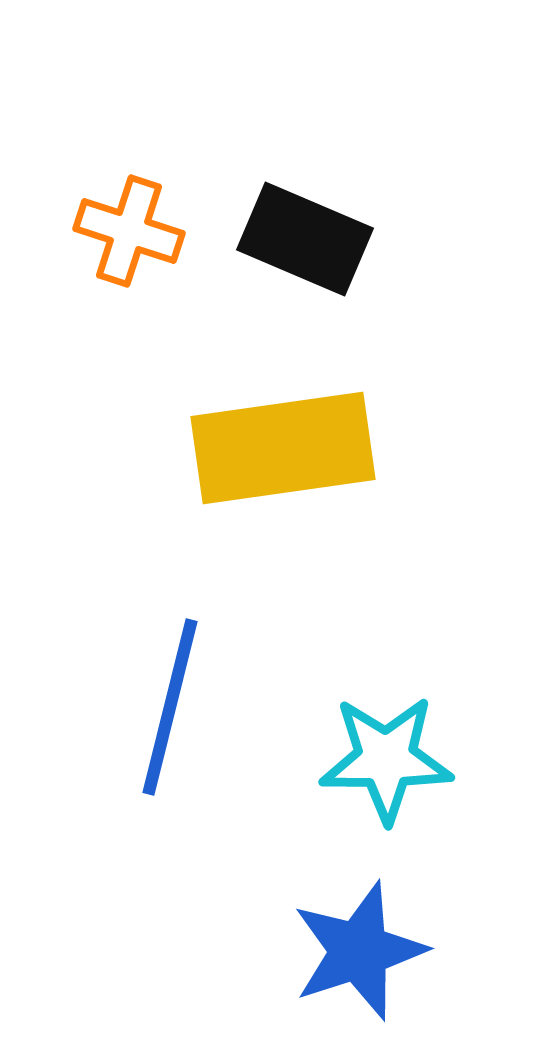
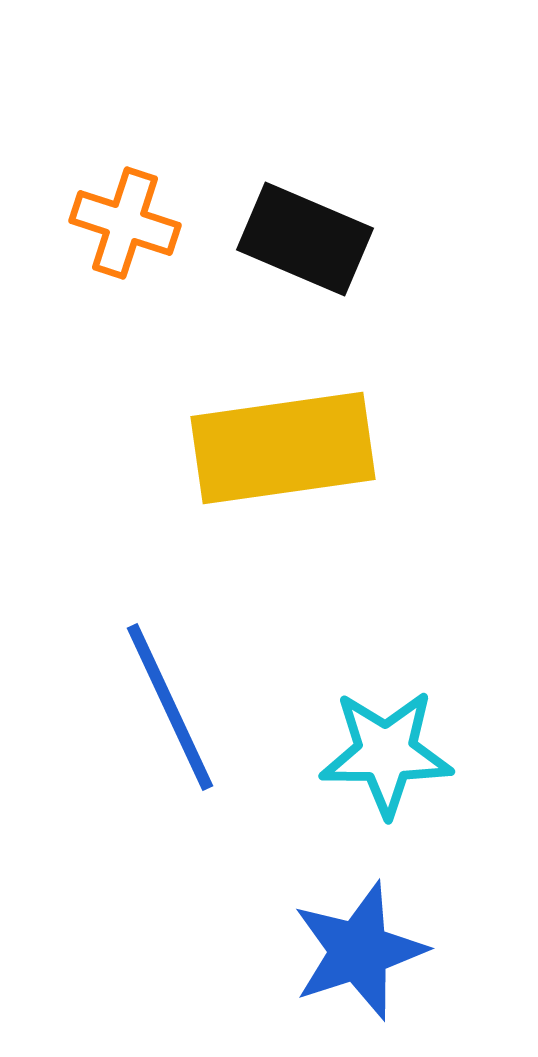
orange cross: moved 4 px left, 8 px up
blue line: rotated 39 degrees counterclockwise
cyan star: moved 6 px up
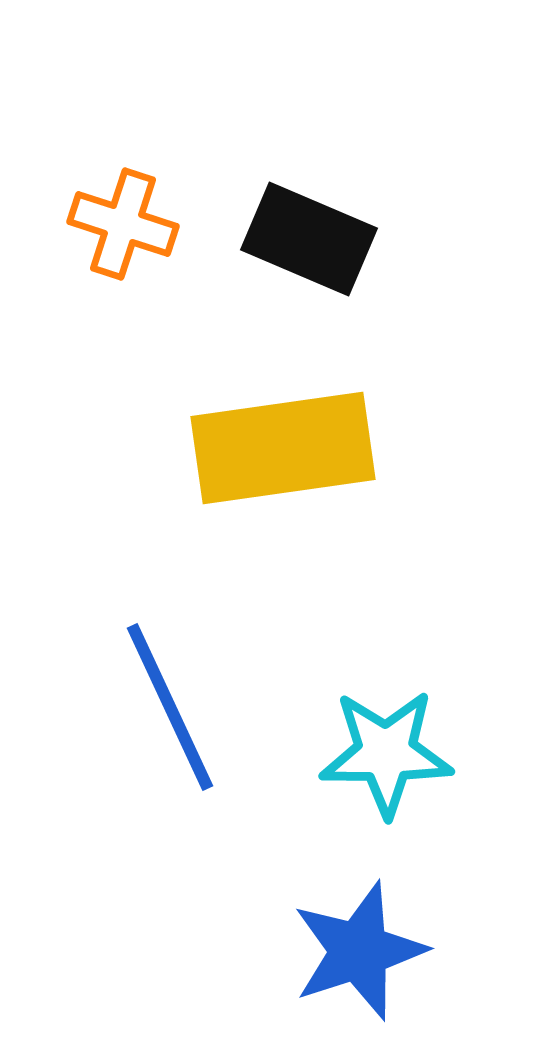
orange cross: moved 2 px left, 1 px down
black rectangle: moved 4 px right
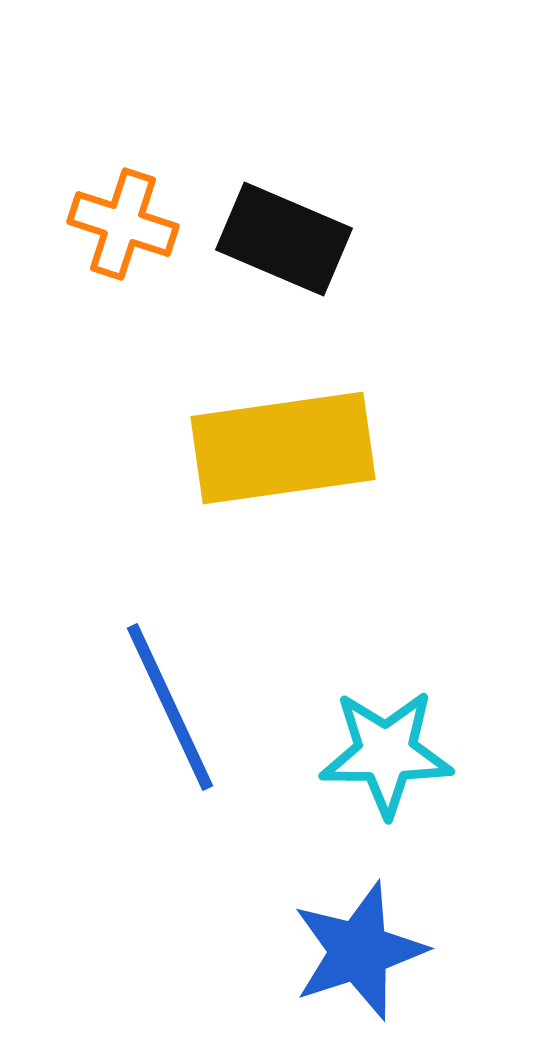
black rectangle: moved 25 px left
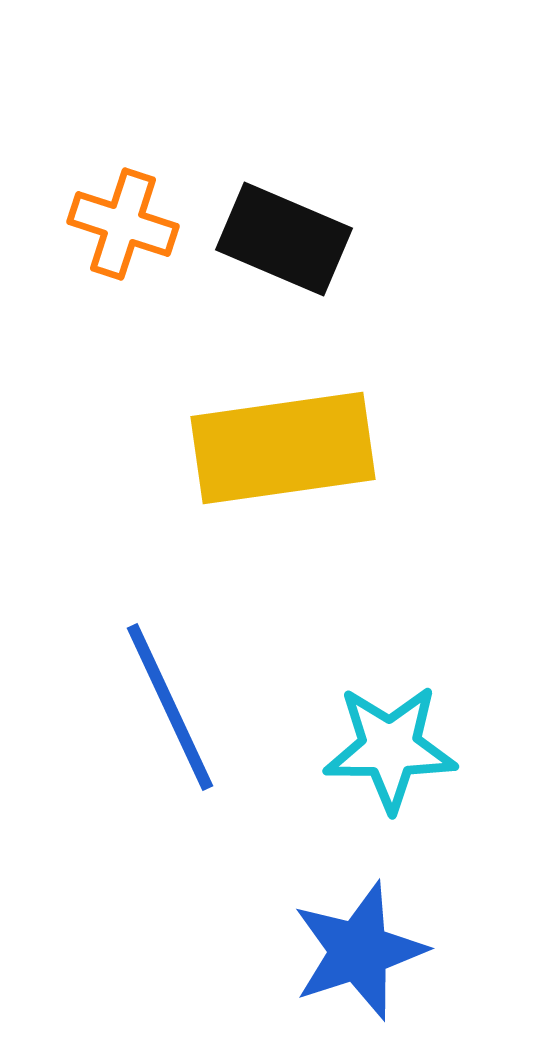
cyan star: moved 4 px right, 5 px up
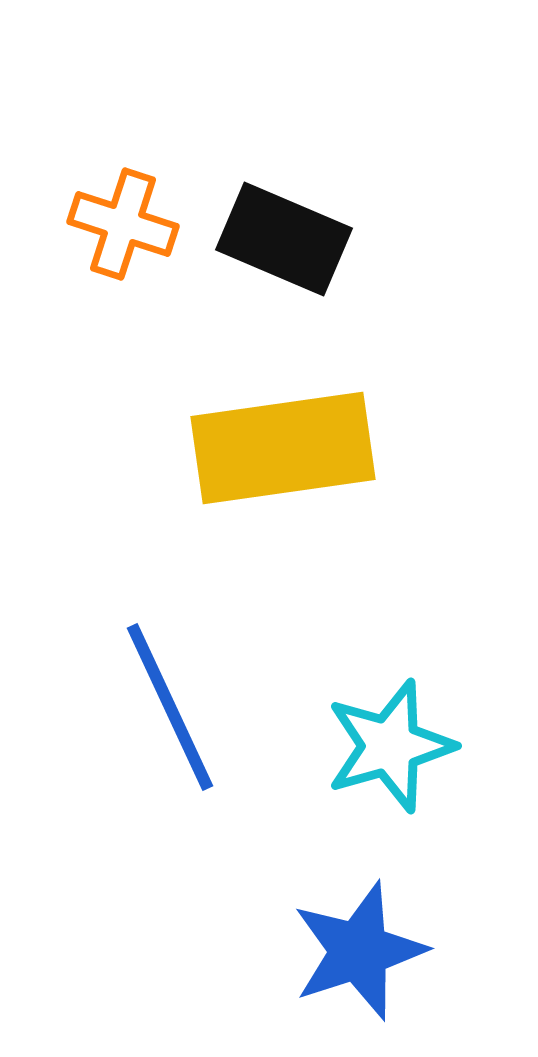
cyan star: moved 2 px up; rotated 16 degrees counterclockwise
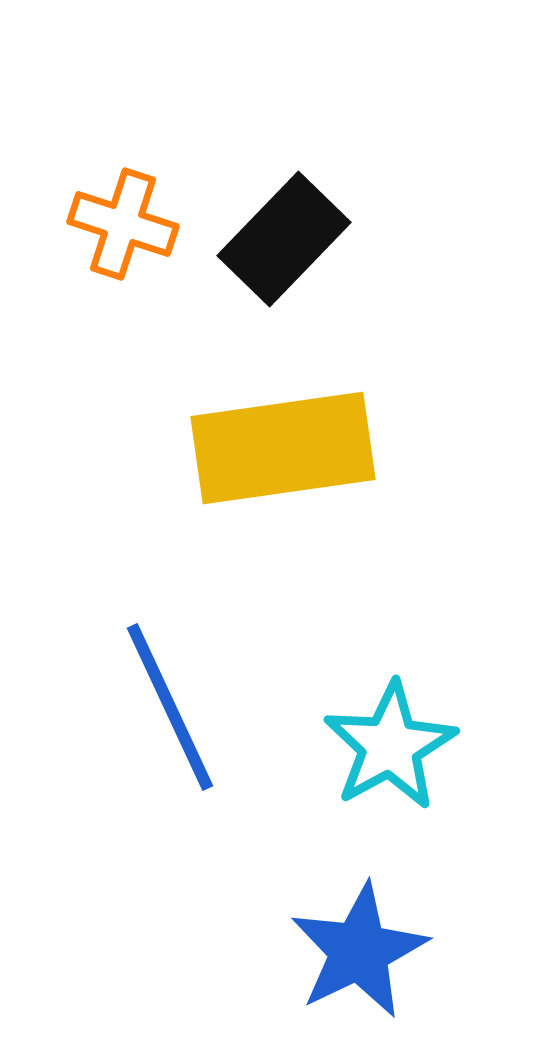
black rectangle: rotated 69 degrees counterclockwise
cyan star: rotated 13 degrees counterclockwise
blue star: rotated 8 degrees counterclockwise
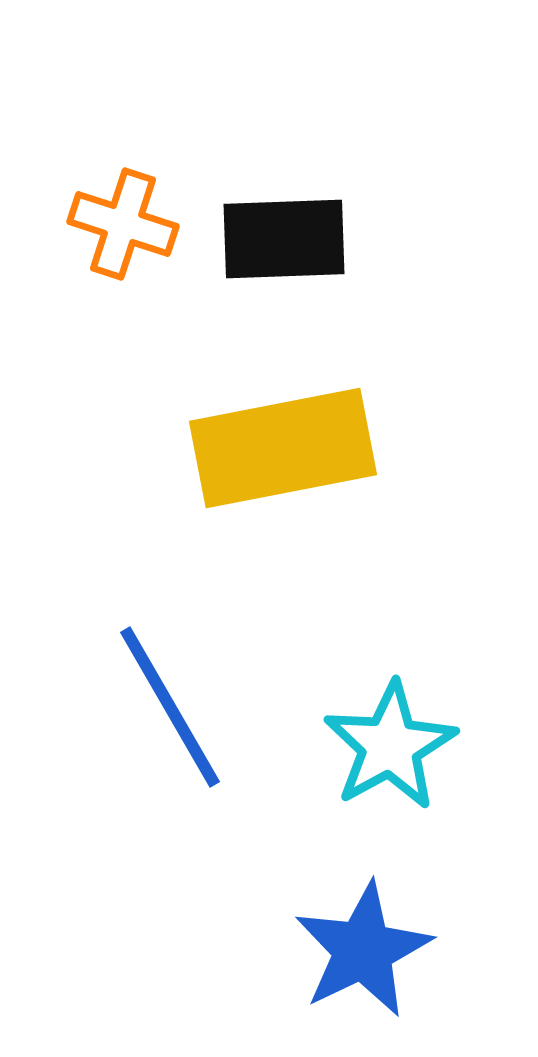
black rectangle: rotated 44 degrees clockwise
yellow rectangle: rotated 3 degrees counterclockwise
blue line: rotated 5 degrees counterclockwise
blue star: moved 4 px right, 1 px up
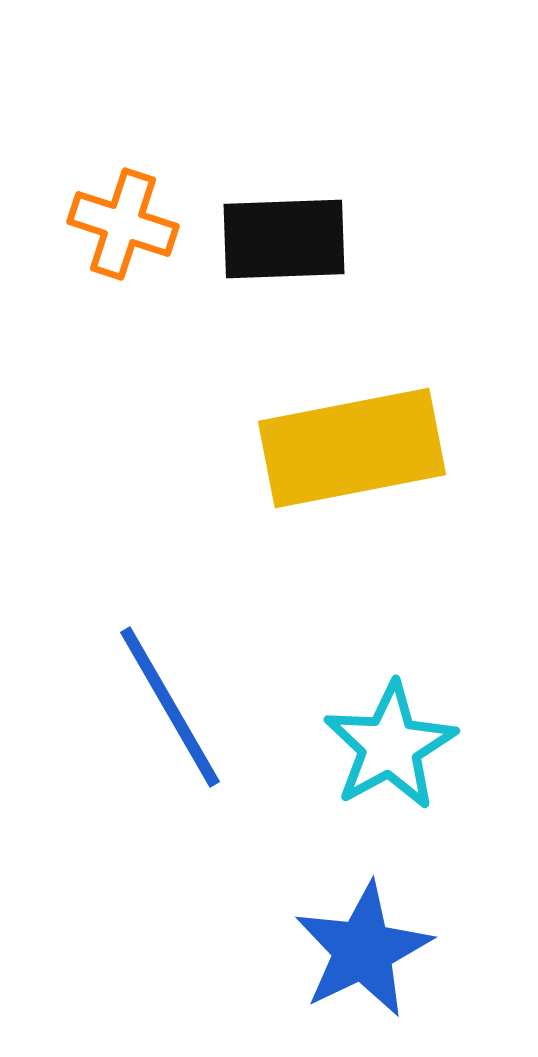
yellow rectangle: moved 69 px right
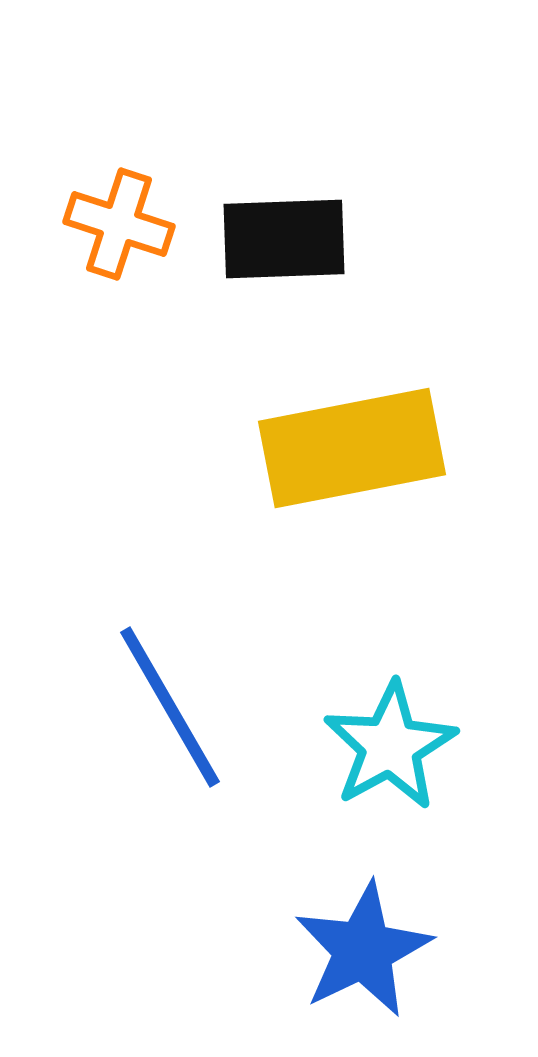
orange cross: moved 4 px left
